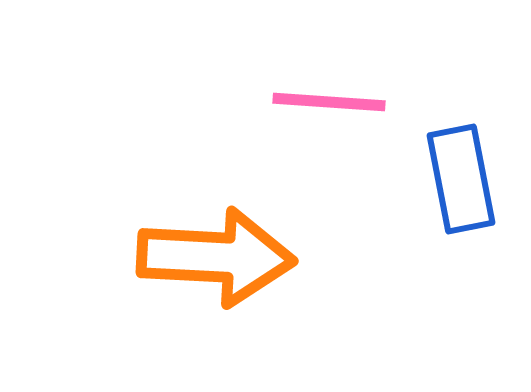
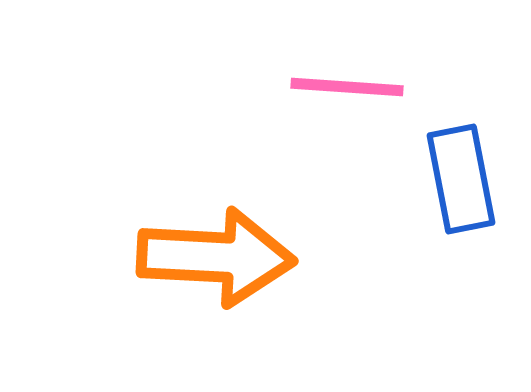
pink line: moved 18 px right, 15 px up
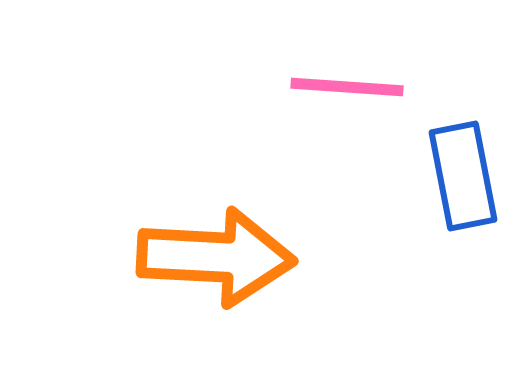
blue rectangle: moved 2 px right, 3 px up
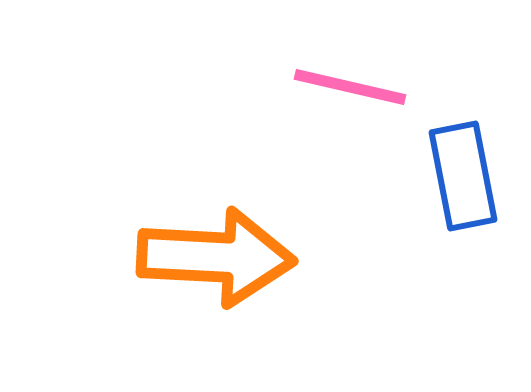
pink line: moved 3 px right; rotated 9 degrees clockwise
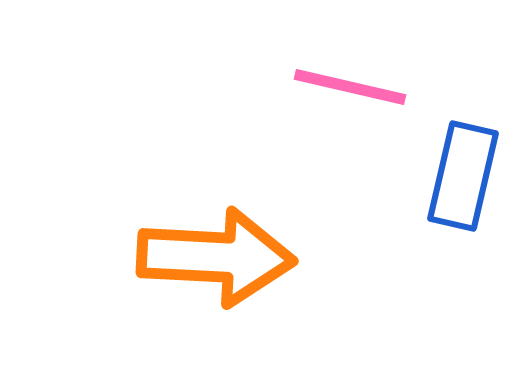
blue rectangle: rotated 24 degrees clockwise
